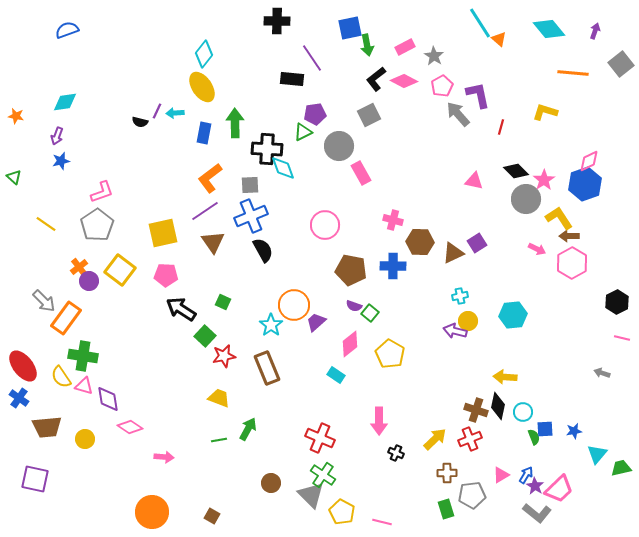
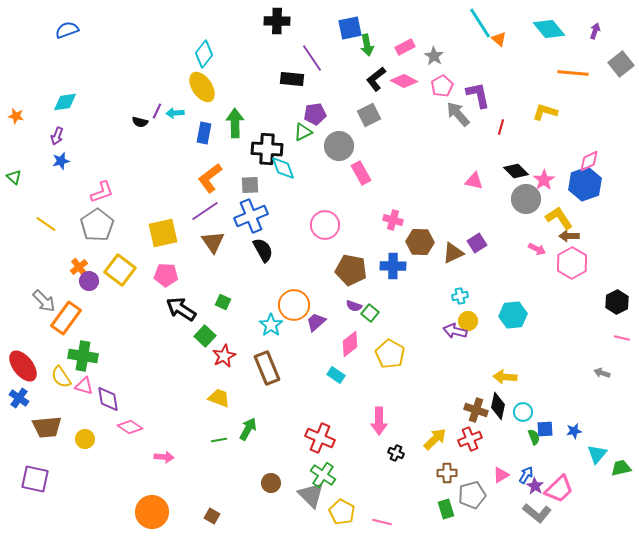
red star at (224, 356): rotated 15 degrees counterclockwise
gray pentagon at (472, 495): rotated 8 degrees counterclockwise
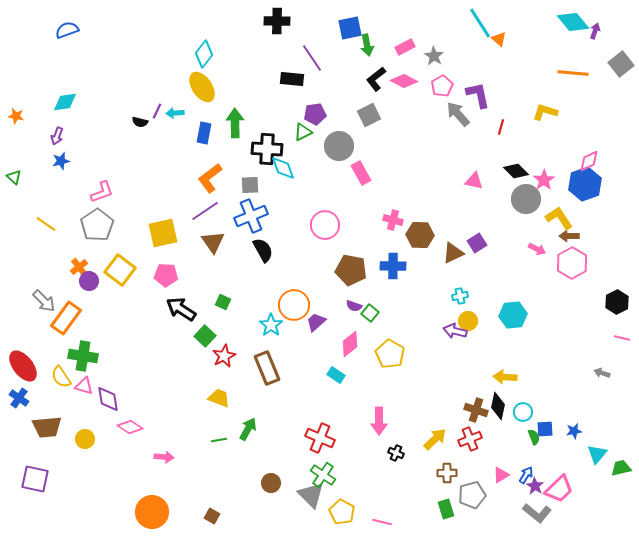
cyan diamond at (549, 29): moved 24 px right, 7 px up
brown hexagon at (420, 242): moved 7 px up
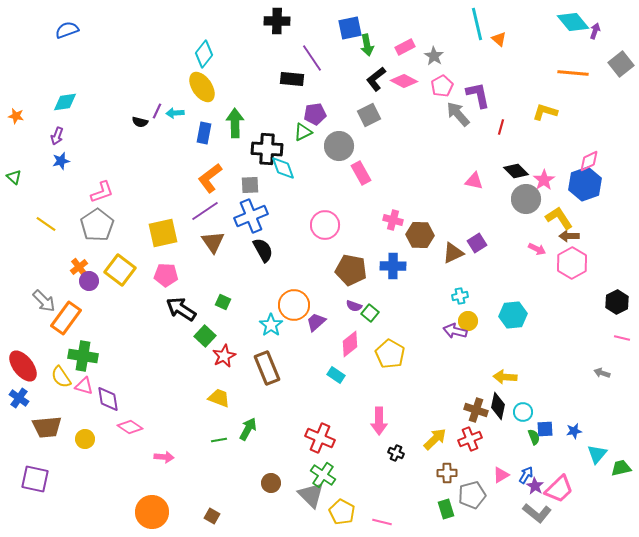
cyan line at (480, 23): moved 3 px left, 1 px down; rotated 20 degrees clockwise
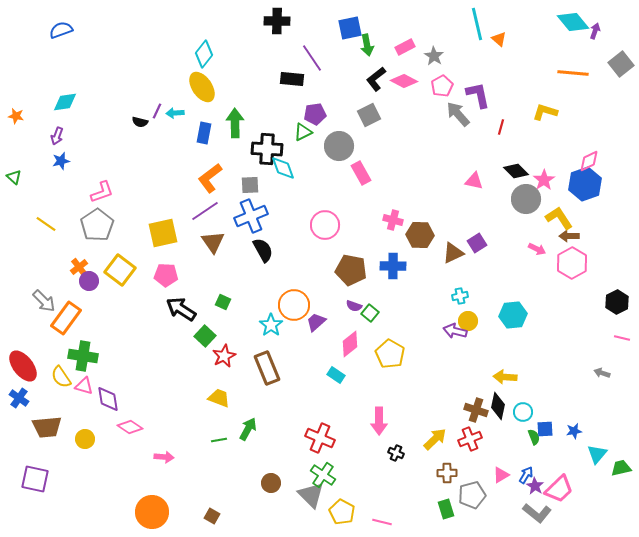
blue semicircle at (67, 30): moved 6 px left
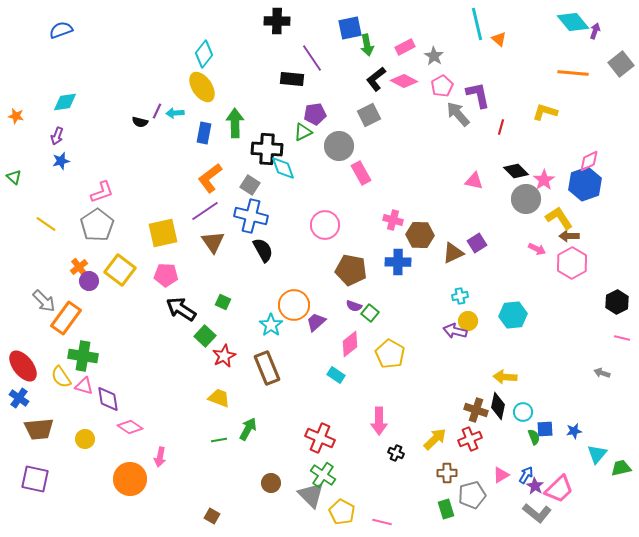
gray square at (250, 185): rotated 36 degrees clockwise
blue cross at (251, 216): rotated 36 degrees clockwise
blue cross at (393, 266): moved 5 px right, 4 px up
brown trapezoid at (47, 427): moved 8 px left, 2 px down
pink arrow at (164, 457): moved 4 px left; rotated 96 degrees clockwise
orange circle at (152, 512): moved 22 px left, 33 px up
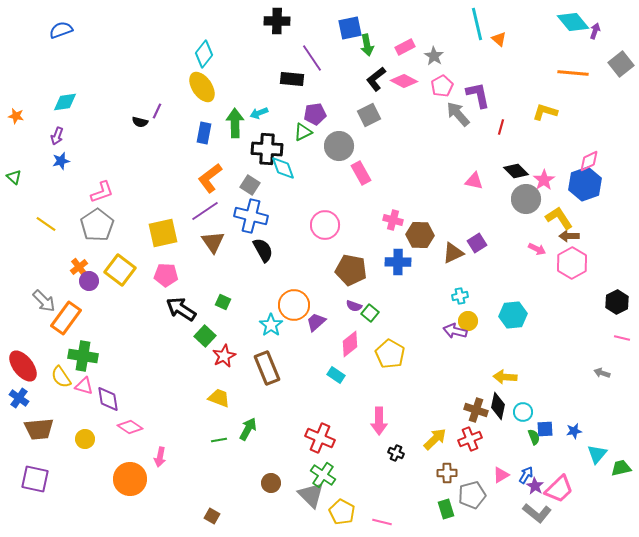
cyan arrow at (175, 113): moved 84 px right; rotated 18 degrees counterclockwise
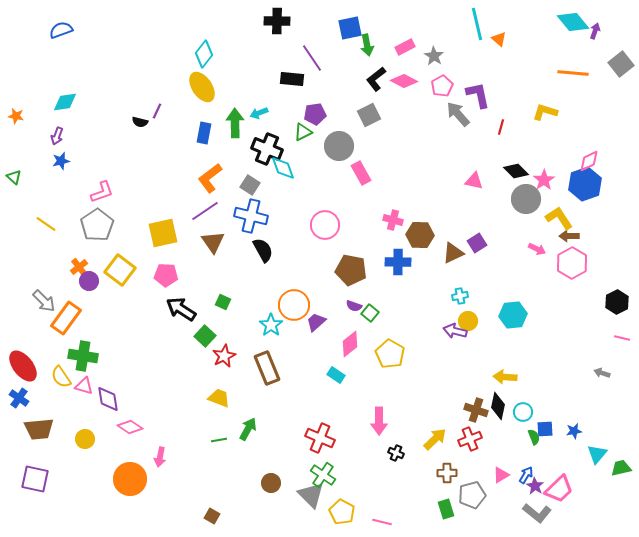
black cross at (267, 149): rotated 20 degrees clockwise
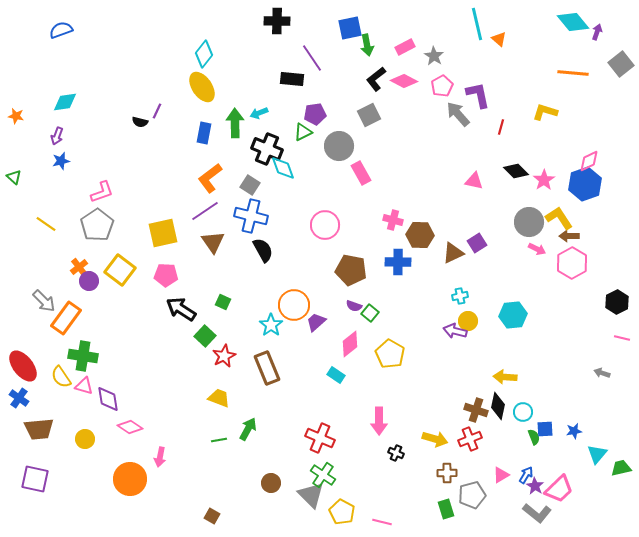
purple arrow at (595, 31): moved 2 px right, 1 px down
gray circle at (526, 199): moved 3 px right, 23 px down
yellow arrow at (435, 439): rotated 60 degrees clockwise
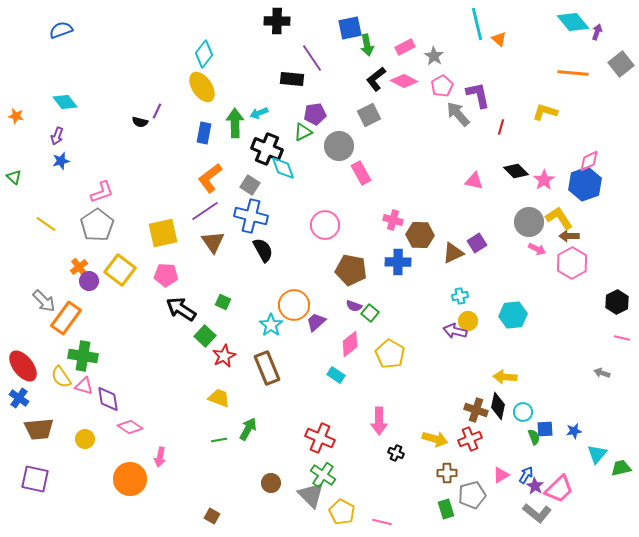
cyan diamond at (65, 102): rotated 60 degrees clockwise
